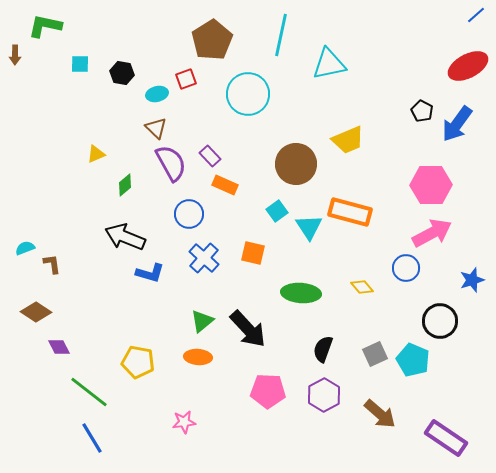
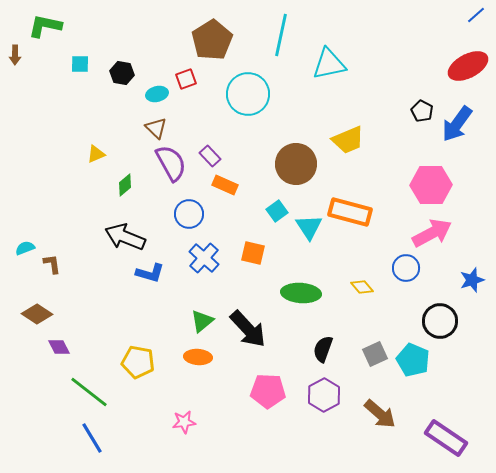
brown diamond at (36, 312): moved 1 px right, 2 px down
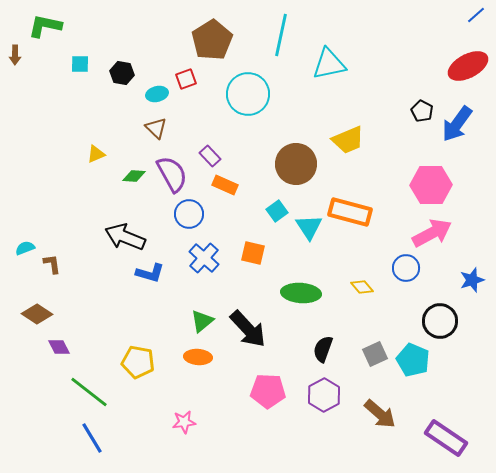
purple semicircle at (171, 163): moved 1 px right, 11 px down
green diamond at (125, 185): moved 9 px right, 9 px up; rotated 45 degrees clockwise
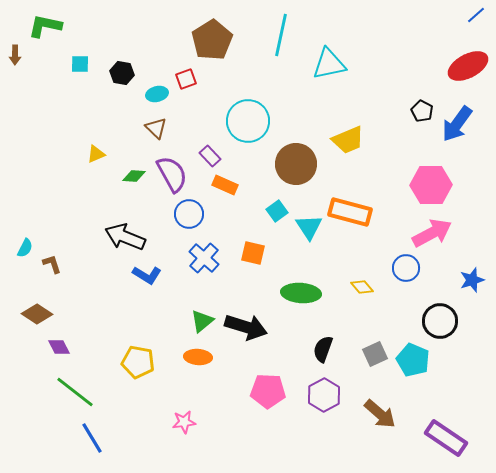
cyan circle at (248, 94): moved 27 px down
cyan semicircle at (25, 248): rotated 138 degrees clockwise
brown L-shape at (52, 264): rotated 10 degrees counterclockwise
blue L-shape at (150, 273): moved 3 px left, 2 px down; rotated 16 degrees clockwise
black arrow at (248, 329): moved 2 px left, 2 px up; rotated 30 degrees counterclockwise
green line at (89, 392): moved 14 px left
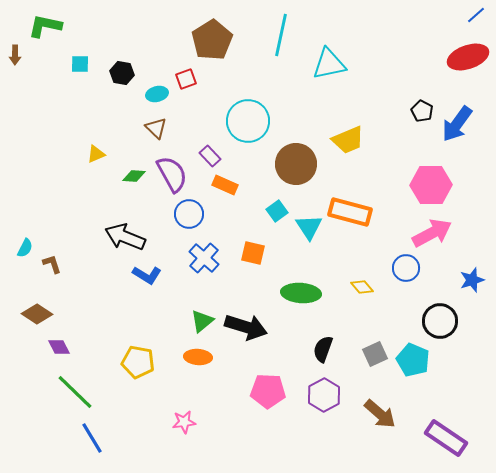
red ellipse at (468, 66): moved 9 px up; rotated 9 degrees clockwise
green line at (75, 392): rotated 6 degrees clockwise
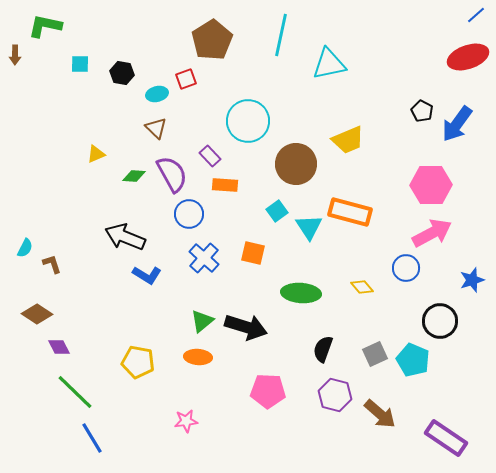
orange rectangle at (225, 185): rotated 20 degrees counterclockwise
purple hexagon at (324, 395): moved 11 px right; rotated 16 degrees counterclockwise
pink star at (184, 422): moved 2 px right, 1 px up
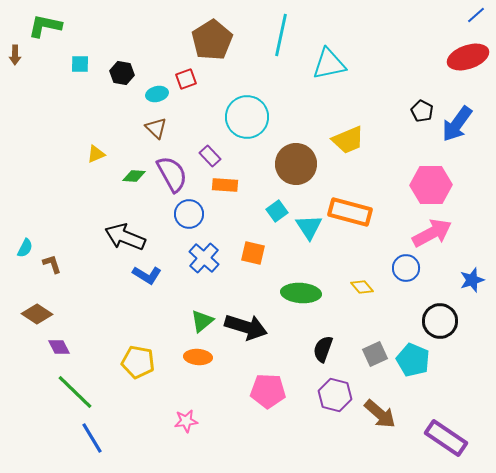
cyan circle at (248, 121): moved 1 px left, 4 px up
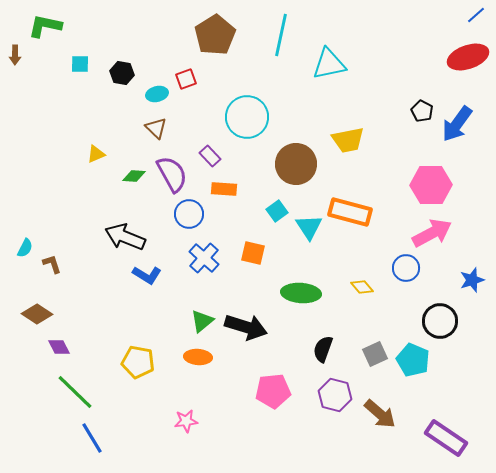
brown pentagon at (212, 40): moved 3 px right, 5 px up
yellow trapezoid at (348, 140): rotated 12 degrees clockwise
orange rectangle at (225, 185): moved 1 px left, 4 px down
pink pentagon at (268, 391): moved 5 px right; rotated 8 degrees counterclockwise
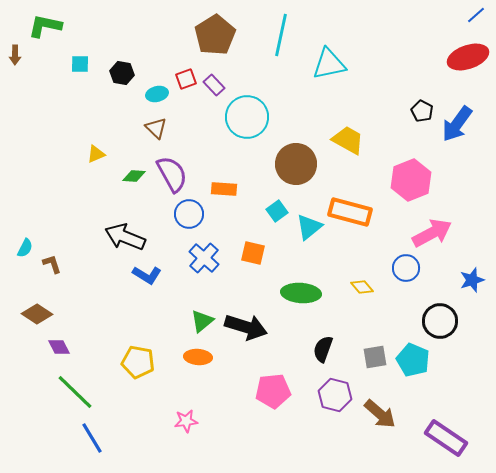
yellow trapezoid at (348, 140): rotated 140 degrees counterclockwise
purple rectangle at (210, 156): moved 4 px right, 71 px up
pink hexagon at (431, 185): moved 20 px left, 5 px up; rotated 21 degrees counterclockwise
cyan triangle at (309, 227): rotated 24 degrees clockwise
gray square at (375, 354): moved 3 px down; rotated 15 degrees clockwise
